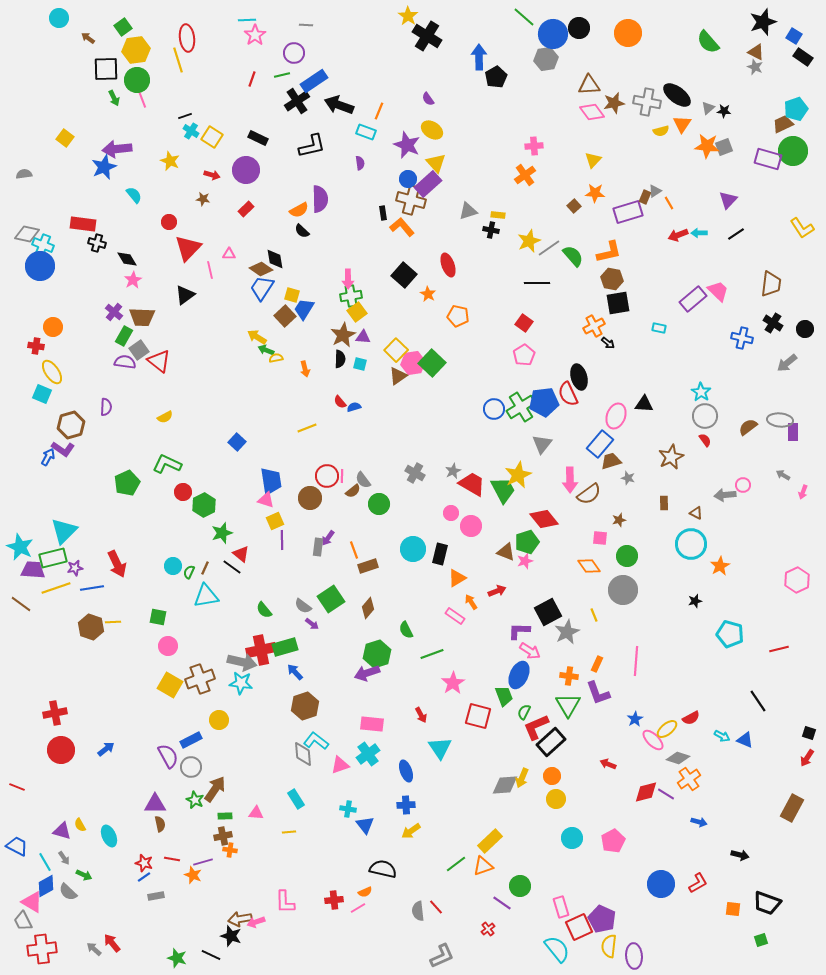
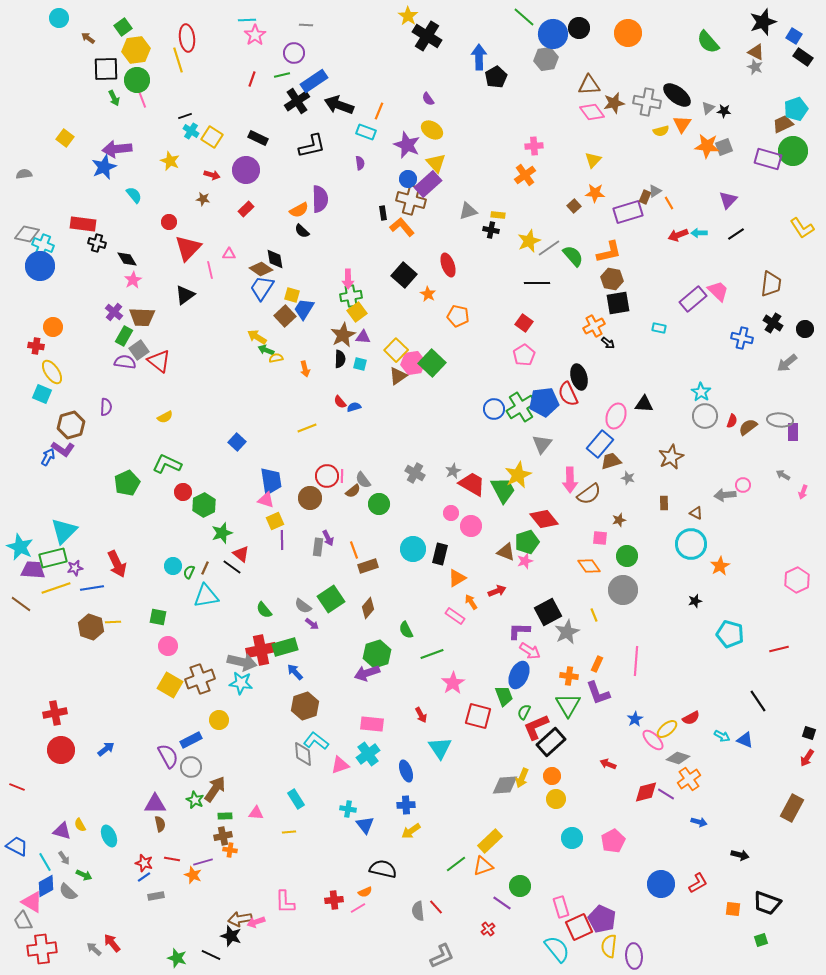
red semicircle at (705, 440): moved 27 px right, 19 px up; rotated 56 degrees clockwise
purple arrow at (328, 538): rotated 63 degrees counterclockwise
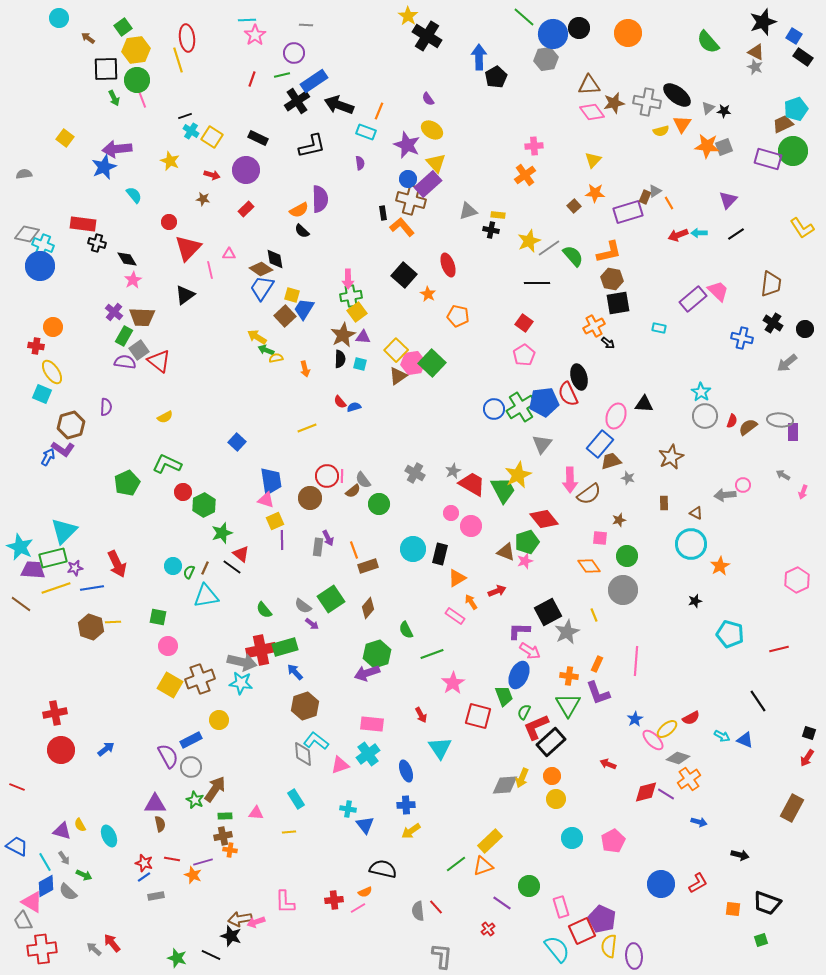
green circle at (520, 886): moved 9 px right
red square at (579, 927): moved 3 px right, 4 px down
gray L-shape at (442, 956): rotated 60 degrees counterclockwise
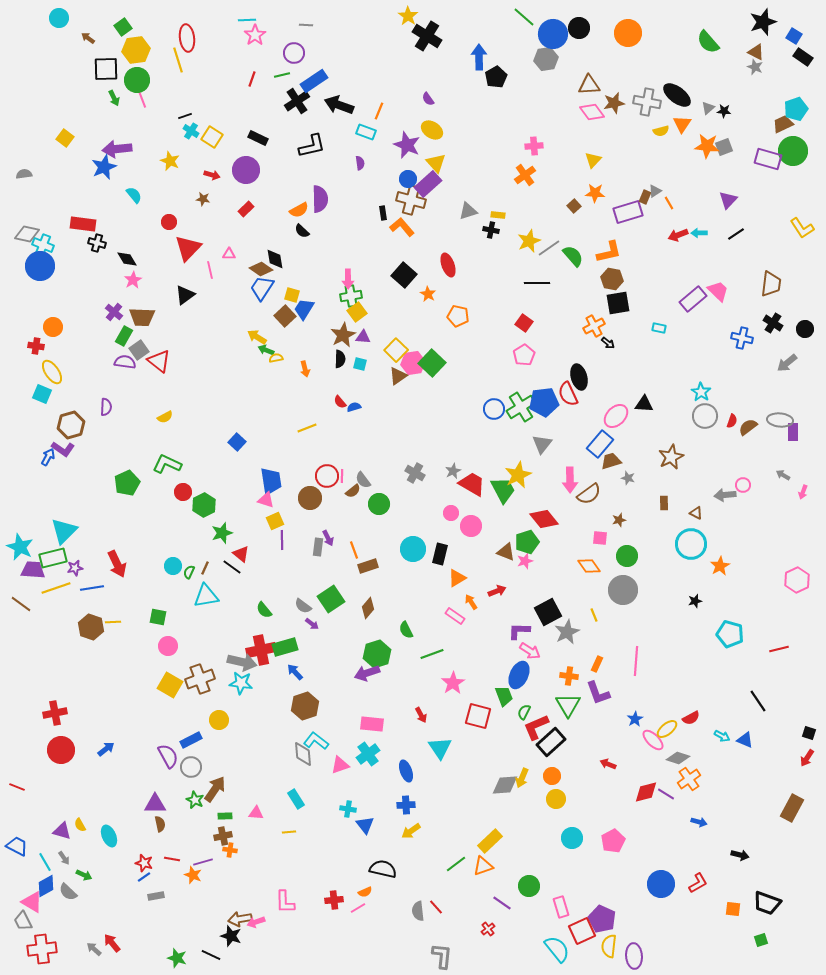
pink ellipse at (616, 416): rotated 25 degrees clockwise
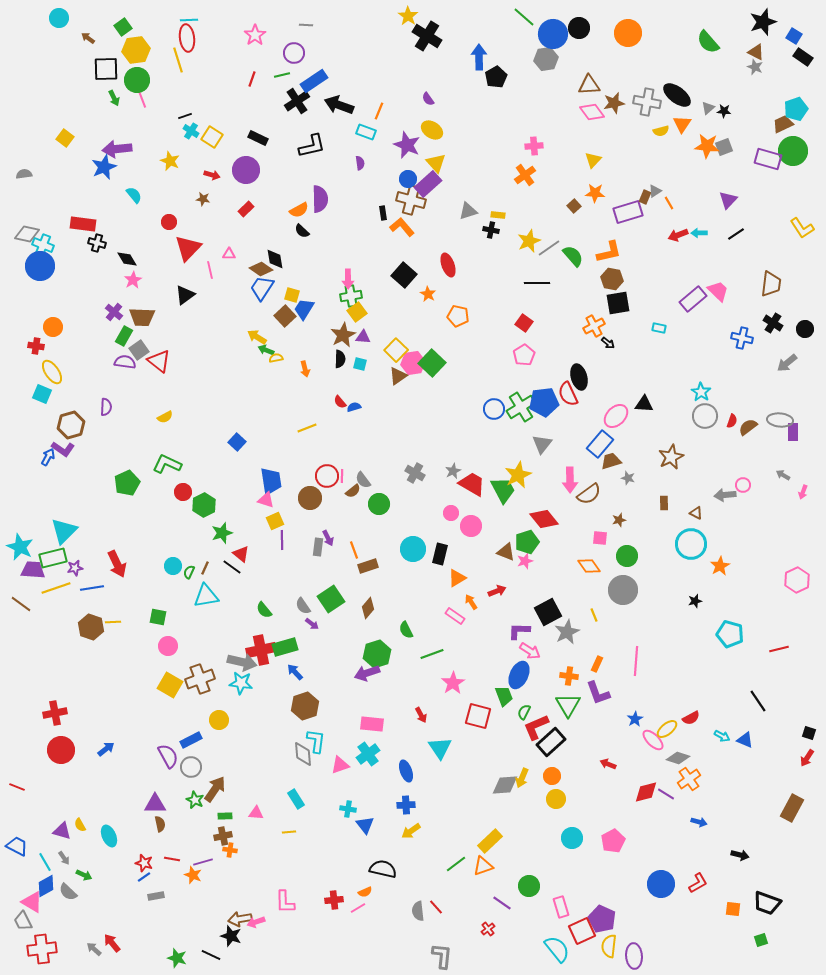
cyan line at (247, 20): moved 58 px left
gray semicircle at (303, 606): rotated 18 degrees clockwise
cyan L-shape at (316, 741): rotated 60 degrees clockwise
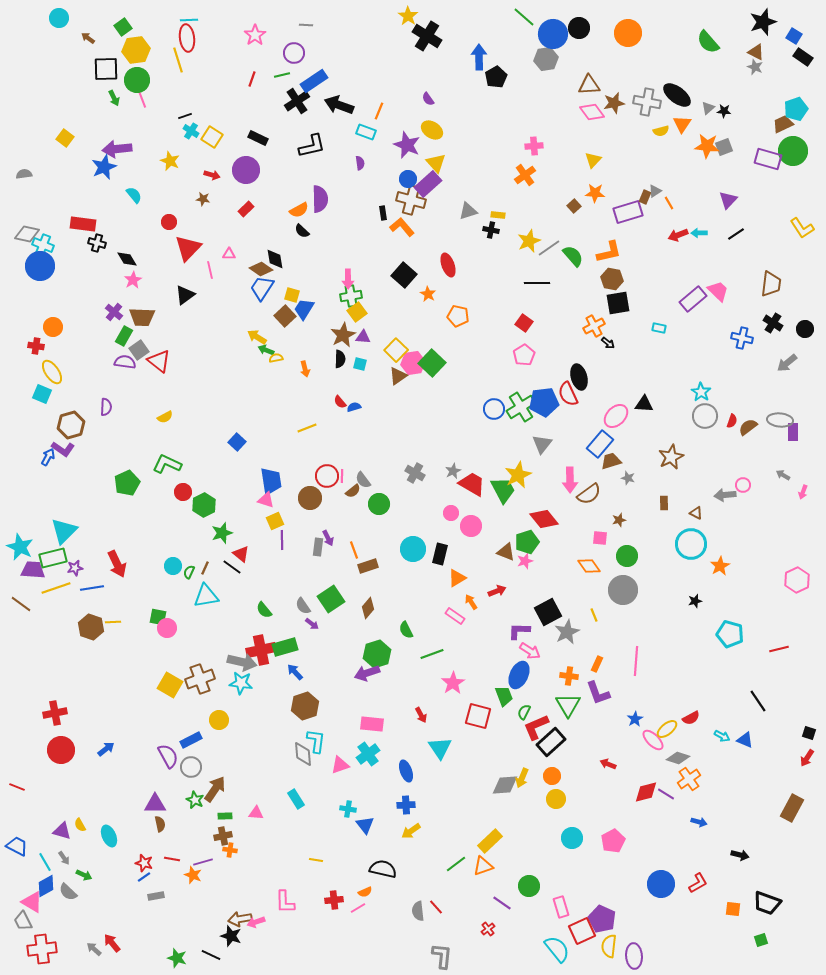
pink circle at (168, 646): moved 1 px left, 18 px up
yellow line at (289, 832): moved 27 px right, 28 px down; rotated 16 degrees clockwise
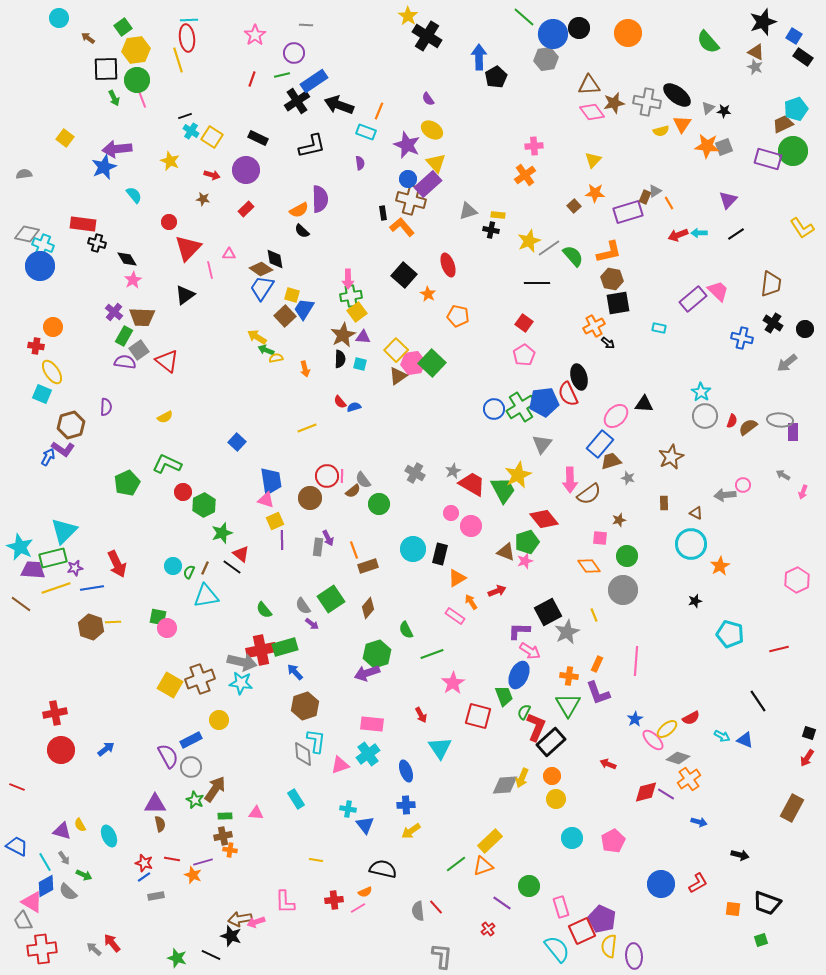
red triangle at (159, 361): moved 8 px right
red L-shape at (536, 727): rotated 136 degrees clockwise
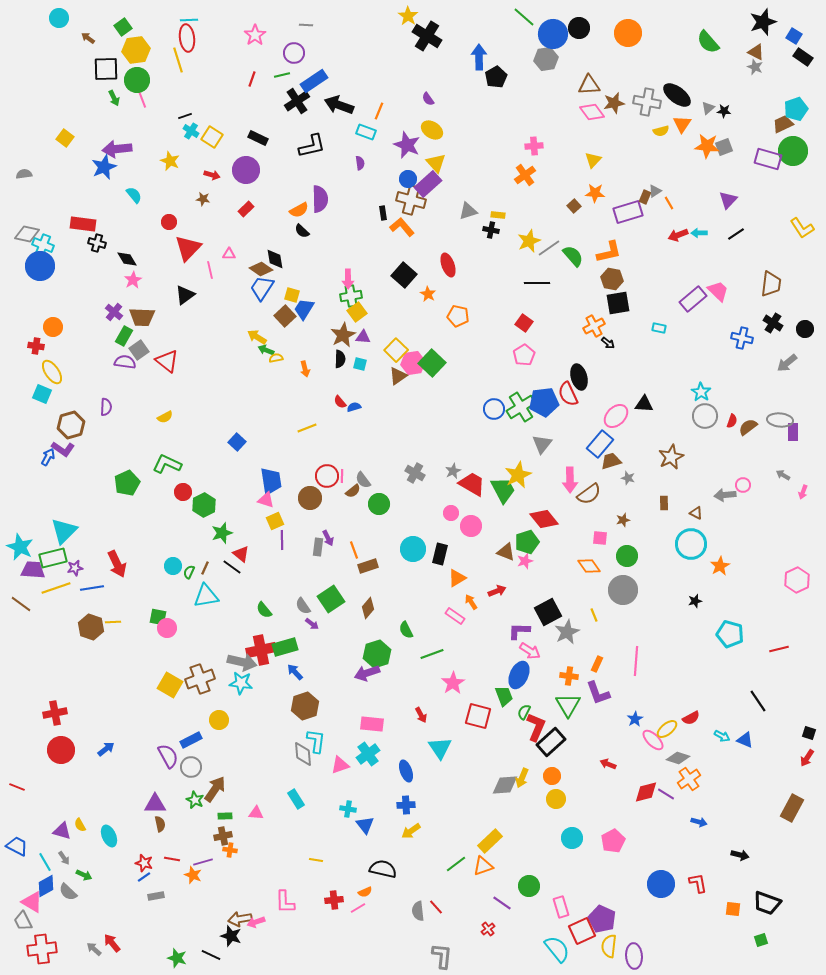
brown star at (619, 520): moved 4 px right
red L-shape at (698, 883): rotated 70 degrees counterclockwise
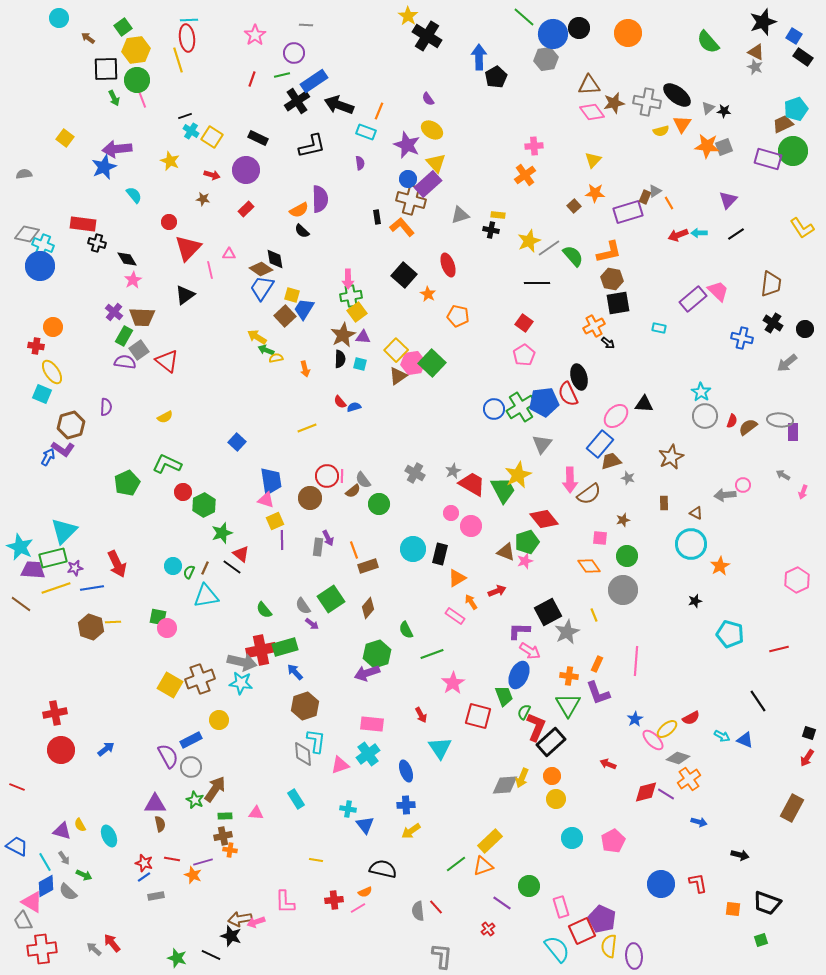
gray triangle at (468, 211): moved 8 px left, 4 px down
black rectangle at (383, 213): moved 6 px left, 4 px down
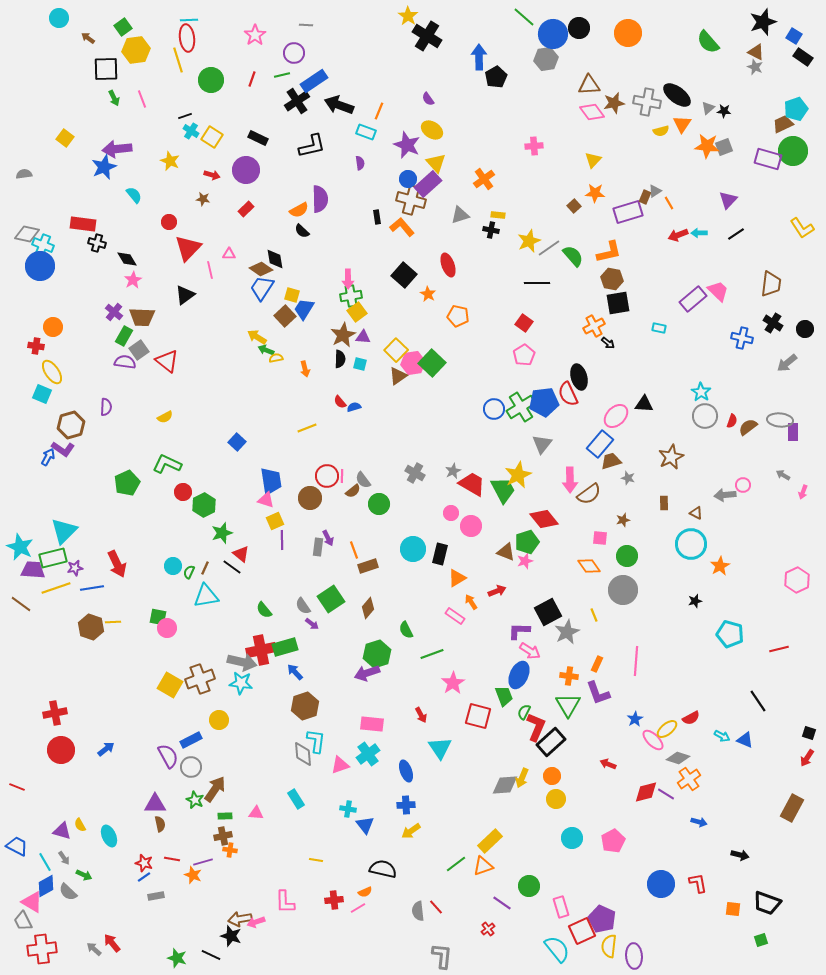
green circle at (137, 80): moved 74 px right
orange cross at (525, 175): moved 41 px left, 4 px down
